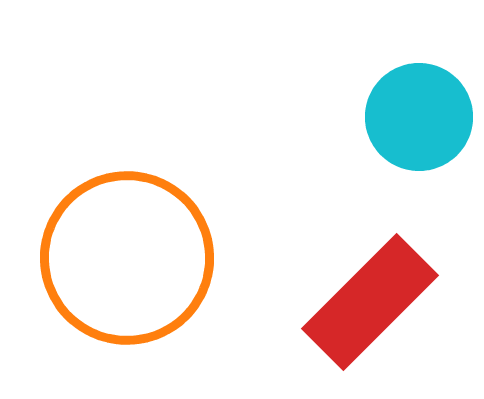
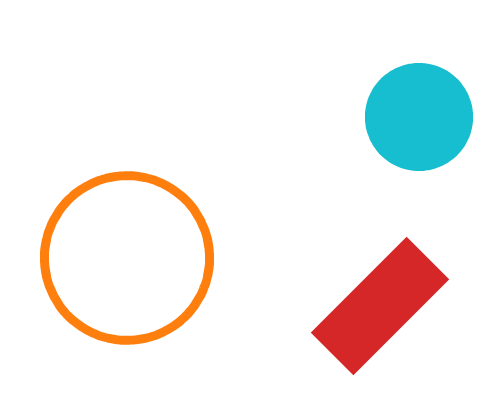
red rectangle: moved 10 px right, 4 px down
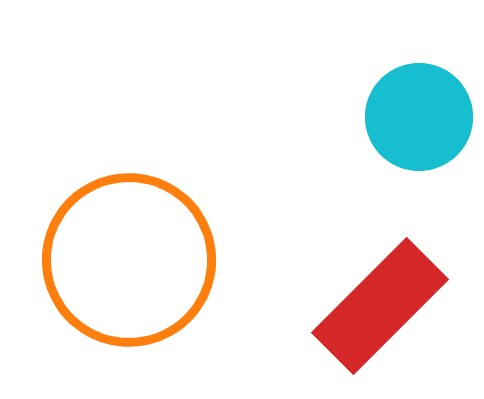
orange circle: moved 2 px right, 2 px down
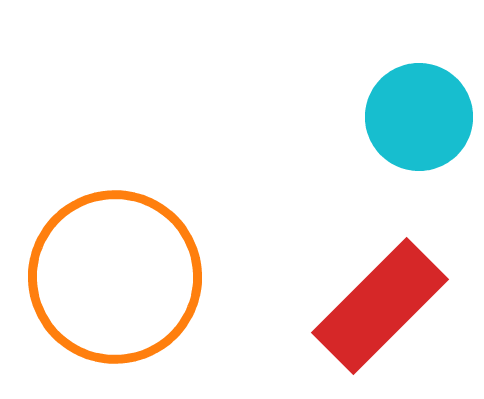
orange circle: moved 14 px left, 17 px down
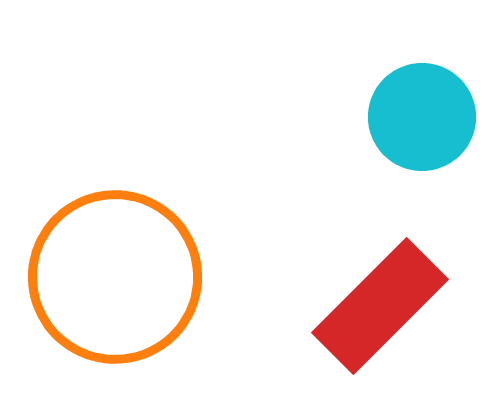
cyan circle: moved 3 px right
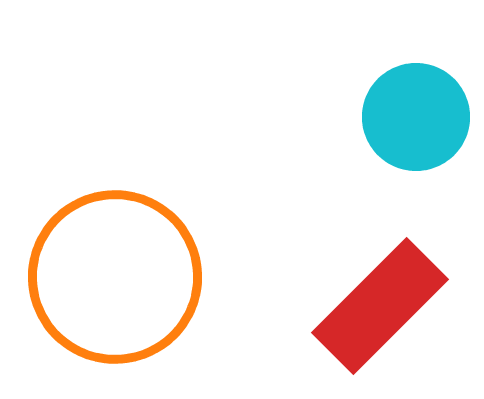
cyan circle: moved 6 px left
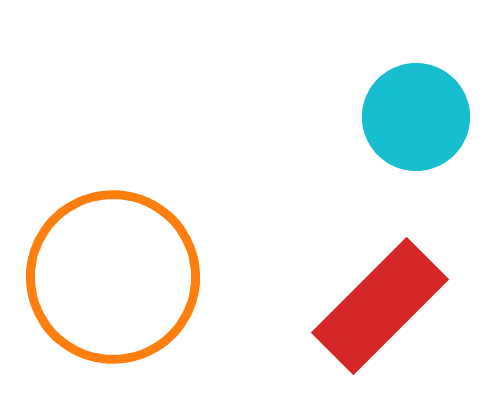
orange circle: moved 2 px left
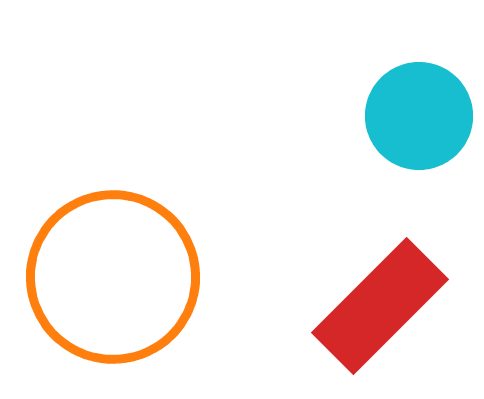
cyan circle: moved 3 px right, 1 px up
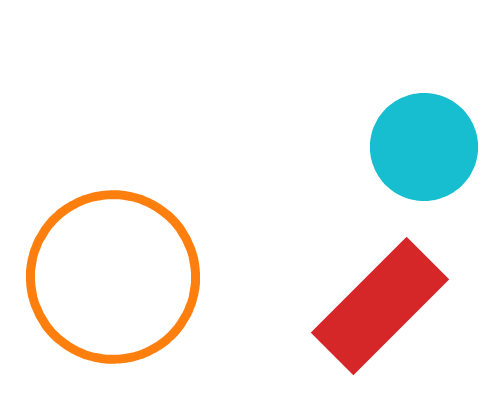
cyan circle: moved 5 px right, 31 px down
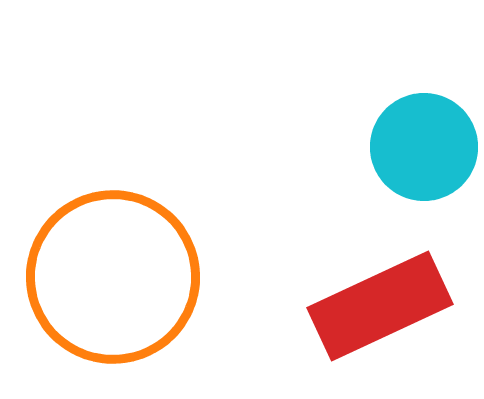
red rectangle: rotated 20 degrees clockwise
